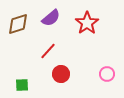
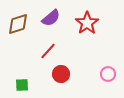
pink circle: moved 1 px right
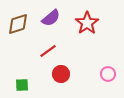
red line: rotated 12 degrees clockwise
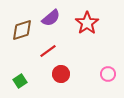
brown diamond: moved 4 px right, 6 px down
green square: moved 2 px left, 4 px up; rotated 32 degrees counterclockwise
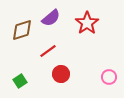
pink circle: moved 1 px right, 3 px down
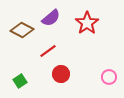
brown diamond: rotated 45 degrees clockwise
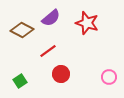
red star: rotated 20 degrees counterclockwise
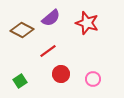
pink circle: moved 16 px left, 2 px down
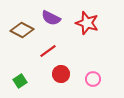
purple semicircle: rotated 66 degrees clockwise
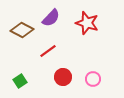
purple semicircle: rotated 72 degrees counterclockwise
red circle: moved 2 px right, 3 px down
